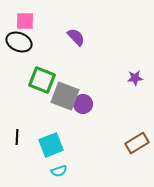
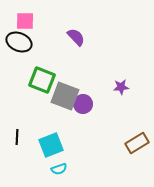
purple star: moved 14 px left, 9 px down
cyan semicircle: moved 2 px up
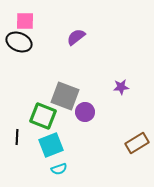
purple semicircle: rotated 84 degrees counterclockwise
green square: moved 1 px right, 36 px down
purple circle: moved 2 px right, 8 px down
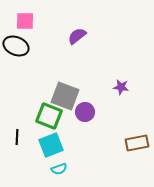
purple semicircle: moved 1 px right, 1 px up
black ellipse: moved 3 px left, 4 px down
purple star: rotated 14 degrees clockwise
green square: moved 6 px right
brown rectangle: rotated 20 degrees clockwise
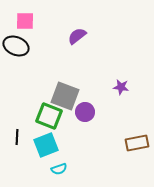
cyan square: moved 5 px left
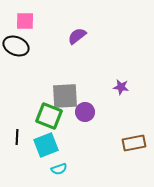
gray square: rotated 24 degrees counterclockwise
brown rectangle: moved 3 px left
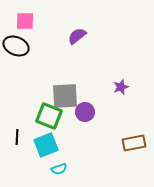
purple star: rotated 28 degrees counterclockwise
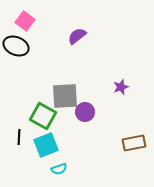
pink square: rotated 36 degrees clockwise
green square: moved 6 px left; rotated 8 degrees clockwise
black line: moved 2 px right
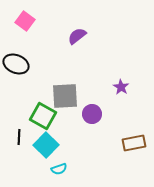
black ellipse: moved 18 px down
purple star: rotated 21 degrees counterclockwise
purple circle: moved 7 px right, 2 px down
cyan square: rotated 25 degrees counterclockwise
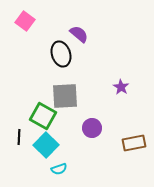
purple semicircle: moved 2 px right, 2 px up; rotated 78 degrees clockwise
black ellipse: moved 45 px right, 10 px up; rotated 50 degrees clockwise
purple circle: moved 14 px down
